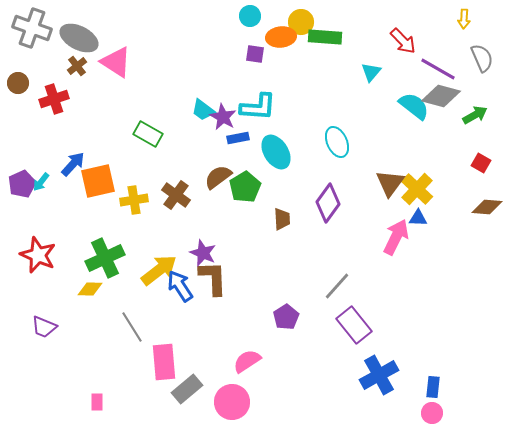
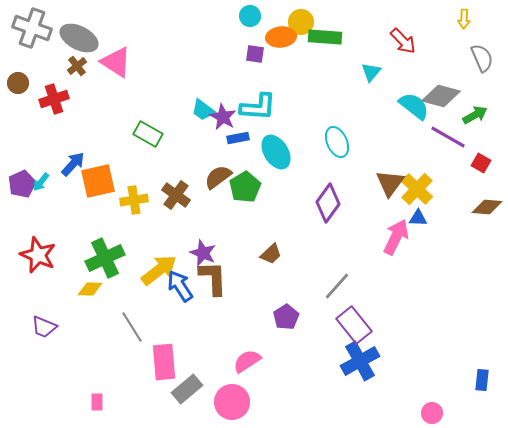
purple line at (438, 69): moved 10 px right, 68 px down
brown trapezoid at (282, 219): moved 11 px left, 35 px down; rotated 50 degrees clockwise
blue cross at (379, 375): moved 19 px left, 14 px up
blue rectangle at (433, 387): moved 49 px right, 7 px up
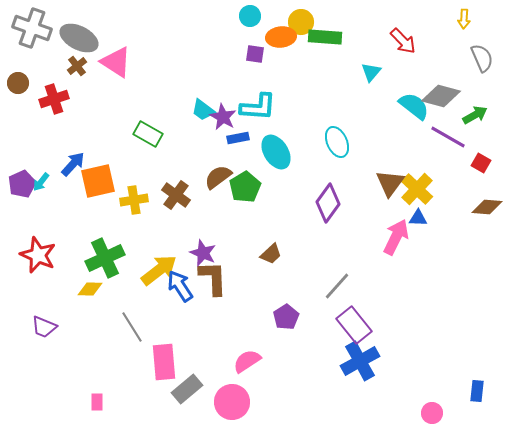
blue rectangle at (482, 380): moved 5 px left, 11 px down
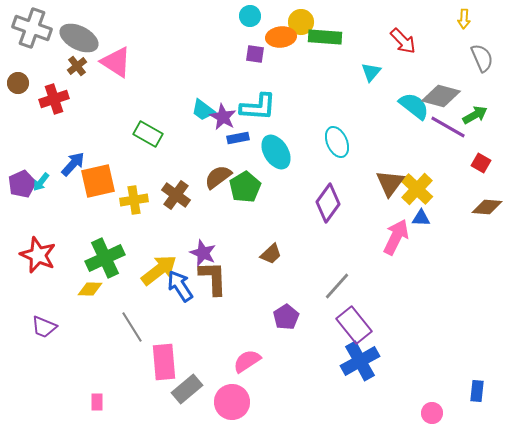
purple line at (448, 137): moved 10 px up
blue triangle at (418, 218): moved 3 px right
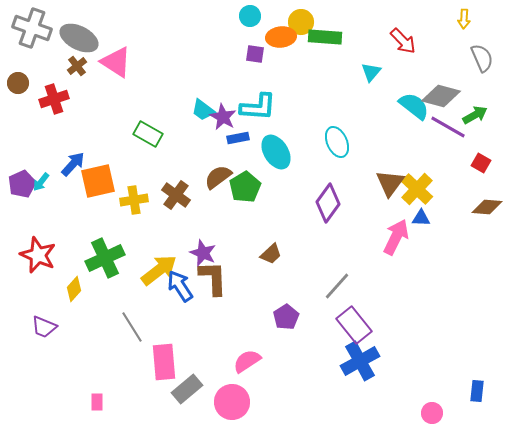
yellow diamond at (90, 289): moved 16 px left; rotated 50 degrees counterclockwise
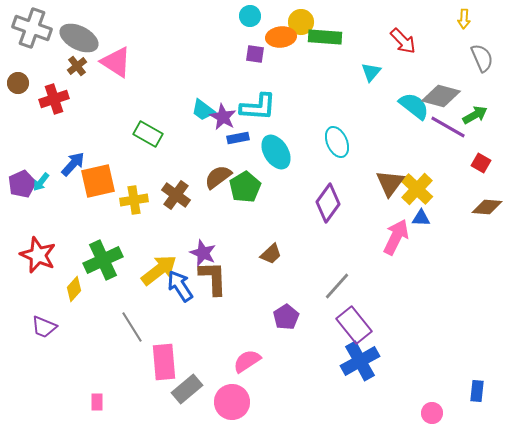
green cross at (105, 258): moved 2 px left, 2 px down
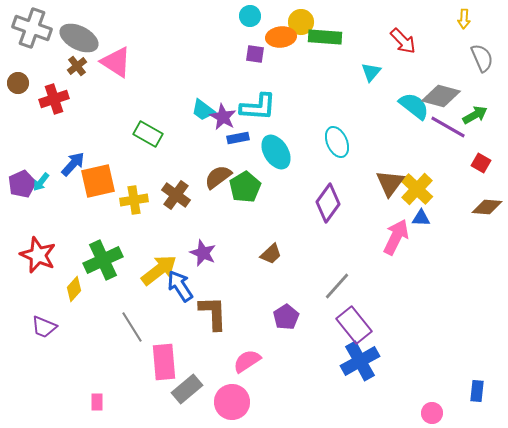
brown L-shape at (213, 278): moved 35 px down
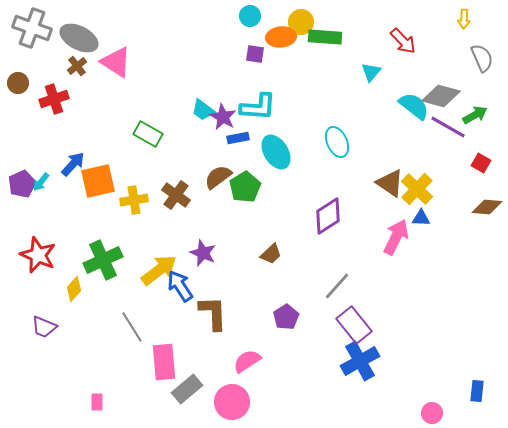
brown triangle at (390, 183): rotated 32 degrees counterclockwise
purple diamond at (328, 203): moved 13 px down; rotated 21 degrees clockwise
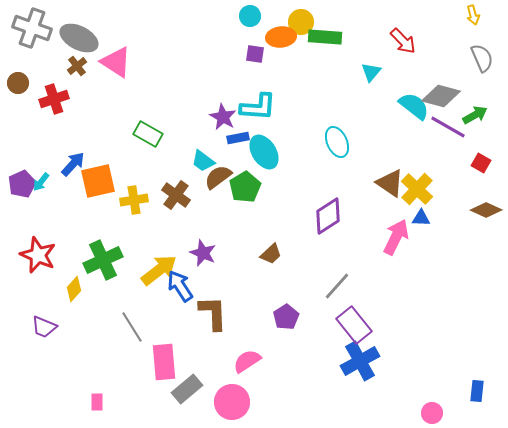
yellow arrow at (464, 19): moved 9 px right, 4 px up; rotated 18 degrees counterclockwise
cyan trapezoid at (203, 110): moved 51 px down
cyan ellipse at (276, 152): moved 12 px left
brown diamond at (487, 207): moved 1 px left, 3 px down; rotated 20 degrees clockwise
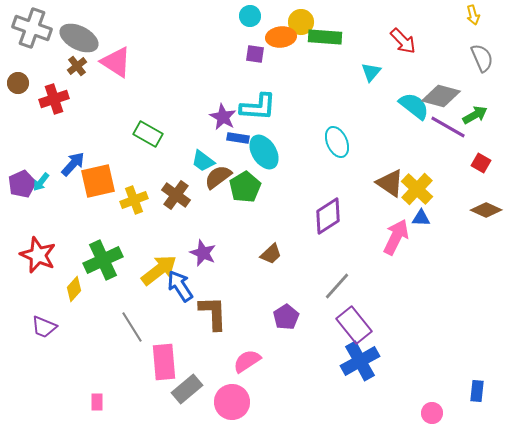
blue rectangle at (238, 138): rotated 20 degrees clockwise
yellow cross at (134, 200): rotated 12 degrees counterclockwise
